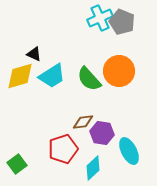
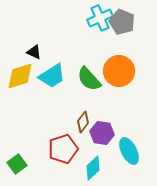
black triangle: moved 2 px up
brown diamond: rotated 45 degrees counterclockwise
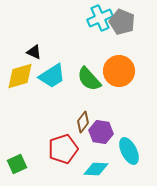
purple hexagon: moved 1 px left, 1 px up
green square: rotated 12 degrees clockwise
cyan diamond: moved 3 px right, 1 px down; rotated 45 degrees clockwise
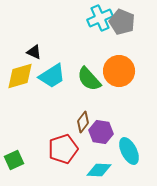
green square: moved 3 px left, 4 px up
cyan diamond: moved 3 px right, 1 px down
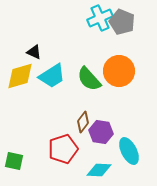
green square: moved 1 px down; rotated 36 degrees clockwise
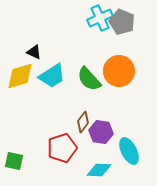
red pentagon: moved 1 px left, 1 px up
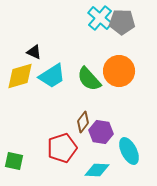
cyan cross: rotated 25 degrees counterclockwise
gray pentagon: rotated 20 degrees counterclockwise
cyan diamond: moved 2 px left
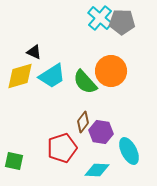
orange circle: moved 8 px left
green semicircle: moved 4 px left, 3 px down
